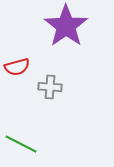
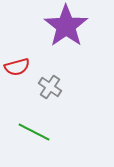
gray cross: rotated 30 degrees clockwise
green line: moved 13 px right, 12 px up
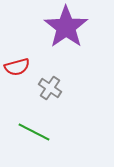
purple star: moved 1 px down
gray cross: moved 1 px down
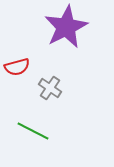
purple star: rotated 9 degrees clockwise
green line: moved 1 px left, 1 px up
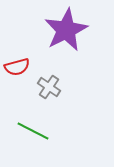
purple star: moved 3 px down
gray cross: moved 1 px left, 1 px up
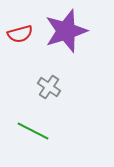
purple star: moved 1 px down; rotated 9 degrees clockwise
red semicircle: moved 3 px right, 33 px up
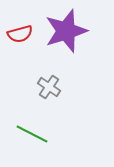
green line: moved 1 px left, 3 px down
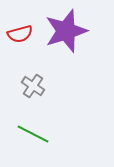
gray cross: moved 16 px left, 1 px up
green line: moved 1 px right
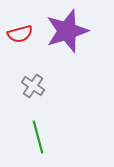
purple star: moved 1 px right
green line: moved 5 px right, 3 px down; rotated 48 degrees clockwise
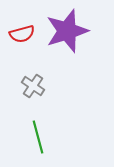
red semicircle: moved 2 px right
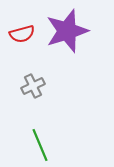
gray cross: rotated 30 degrees clockwise
green line: moved 2 px right, 8 px down; rotated 8 degrees counterclockwise
